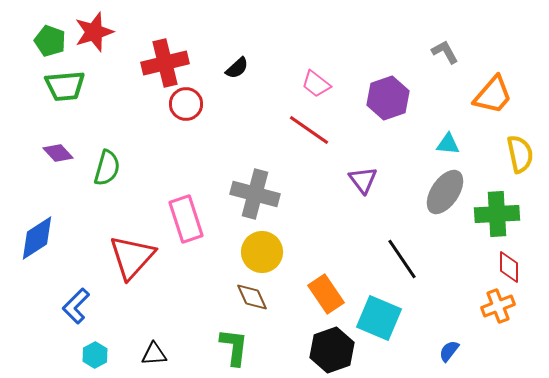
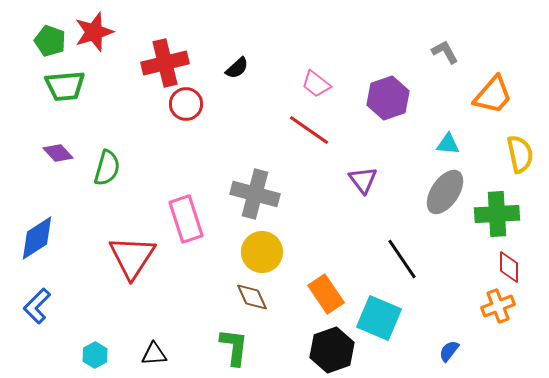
red triangle: rotated 9 degrees counterclockwise
blue L-shape: moved 39 px left
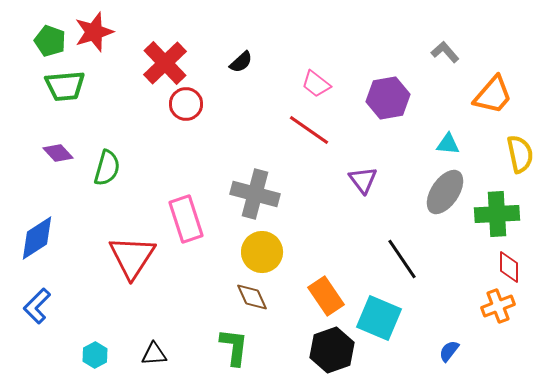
gray L-shape: rotated 12 degrees counterclockwise
red cross: rotated 30 degrees counterclockwise
black semicircle: moved 4 px right, 6 px up
purple hexagon: rotated 9 degrees clockwise
orange rectangle: moved 2 px down
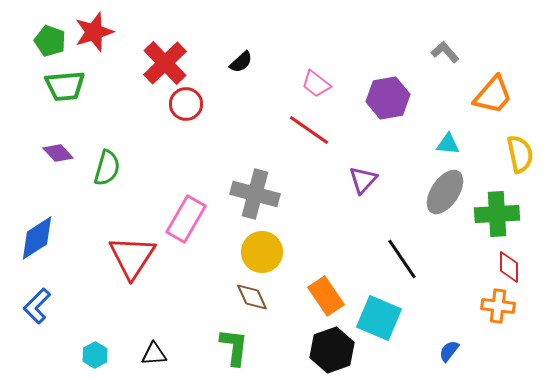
purple triangle: rotated 20 degrees clockwise
pink rectangle: rotated 48 degrees clockwise
orange cross: rotated 28 degrees clockwise
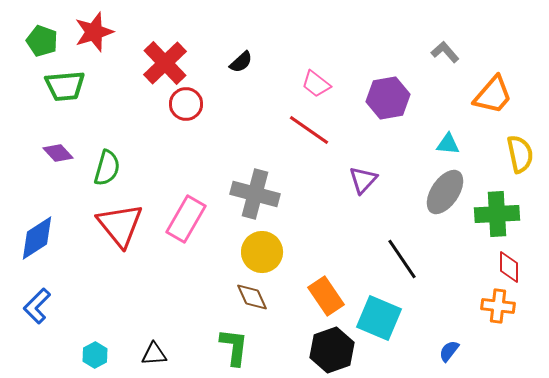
green pentagon: moved 8 px left
red triangle: moved 12 px left, 32 px up; rotated 12 degrees counterclockwise
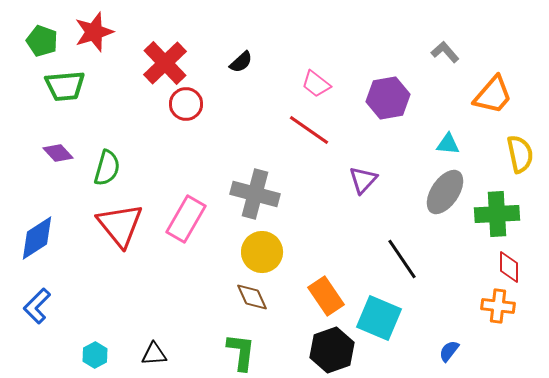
green L-shape: moved 7 px right, 5 px down
